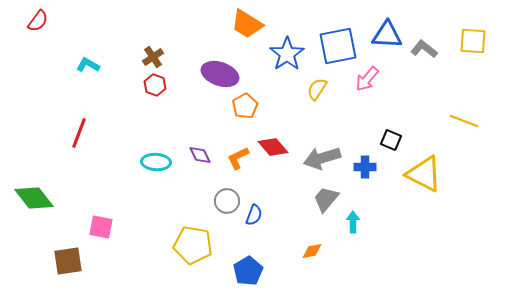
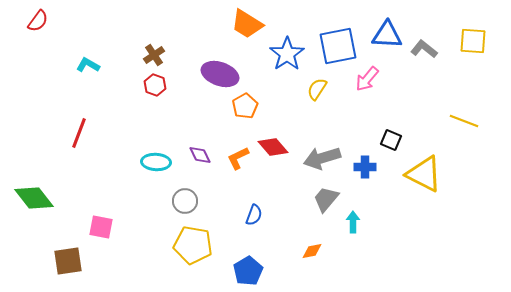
brown cross: moved 1 px right, 2 px up
gray circle: moved 42 px left
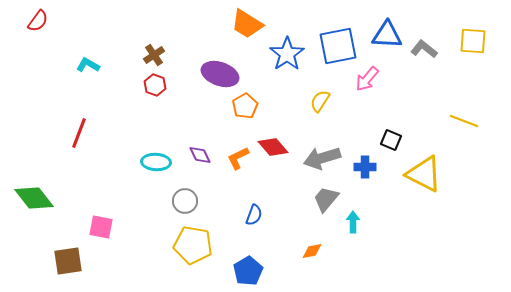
yellow semicircle: moved 3 px right, 12 px down
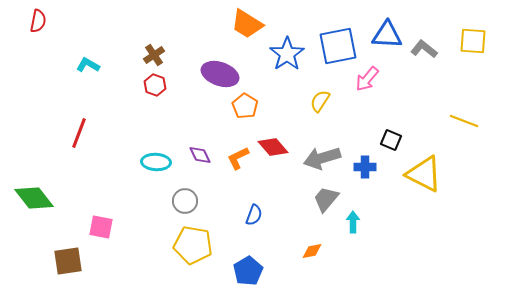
red semicircle: rotated 25 degrees counterclockwise
orange pentagon: rotated 10 degrees counterclockwise
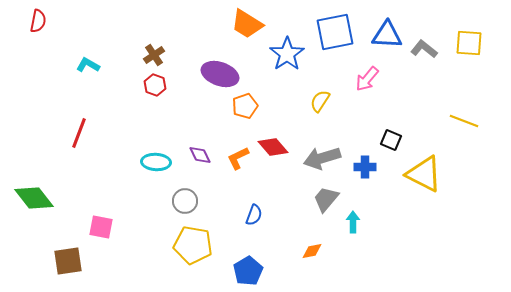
yellow square: moved 4 px left, 2 px down
blue square: moved 3 px left, 14 px up
orange pentagon: rotated 20 degrees clockwise
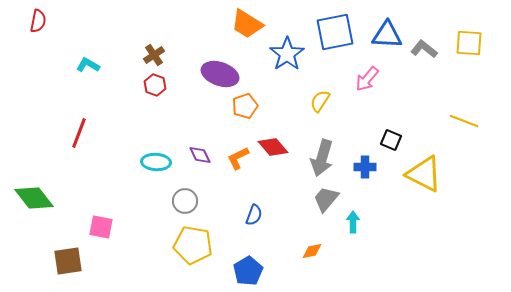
gray arrow: rotated 57 degrees counterclockwise
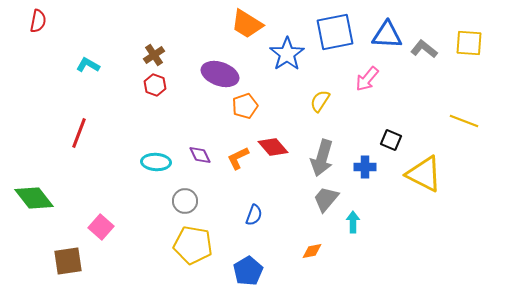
pink square: rotated 30 degrees clockwise
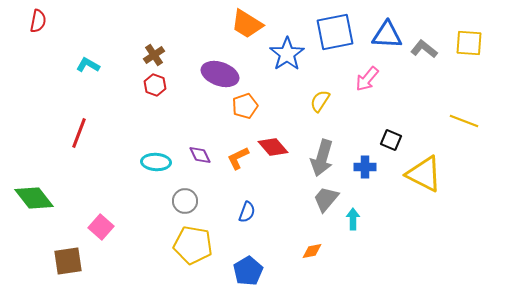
blue semicircle: moved 7 px left, 3 px up
cyan arrow: moved 3 px up
